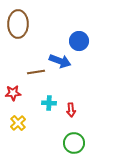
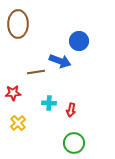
red arrow: rotated 16 degrees clockwise
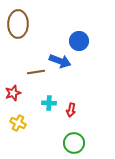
red star: rotated 14 degrees counterclockwise
yellow cross: rotated 21 degrees counterclockwise
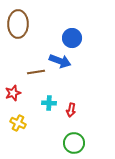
blue circle: moved 7 px left, 3 px up
